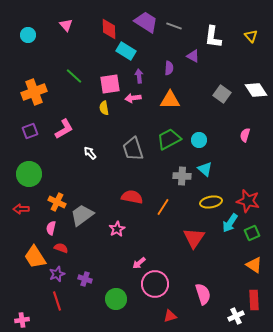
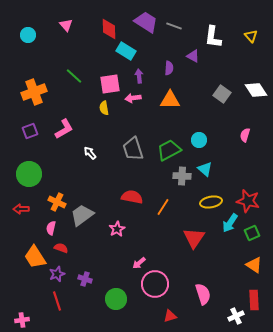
green trapezoid at (169, 139): moved 11 px down
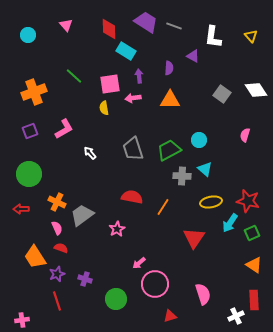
pink semicircle at (51, 228): moved 6 px right; rotated 144 degrees clockwise
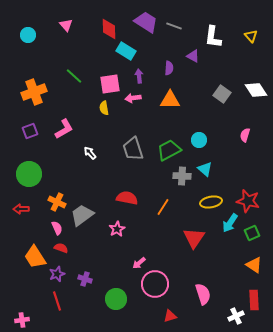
red semicircle at (132, 197): moved 5 px left, 1 px down
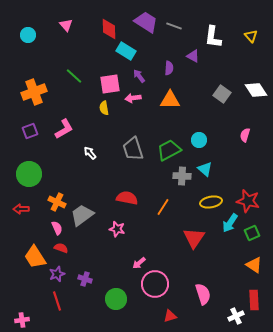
purple arrow at (139, 76): rotated 32 degrees counterclockwise
pink star at (117, 229): rotated 28 degrees counterclockwise
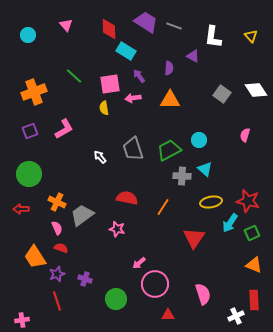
white arrow at (90, 153): moved 10 px right, 4 px down
orange triangle at (254, 265): rotated 12 degrees counterclockwise
red triangle at (170, 316): moved 2 px left, 1 px up; rotated 16 degrees clockwise
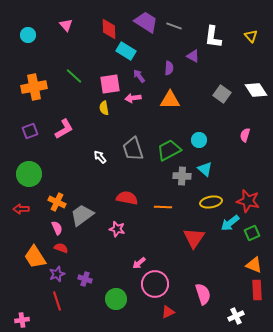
orange cross at (34, 92): moved 5 px up; rotated 10 degrees clockwise
orange line at (163, 207): rotated 60 degrees clockwise
cyan arrow at (230, 223): rotated 18 degrees clockwise
red rectangle at (254, 300): moved 3 px right, 10 px up
red triangle at (168, 315): moved 3 px up; rotated 24 degrees counterclockwise
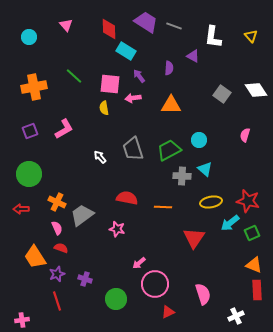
cyan circle at (28, 35): moved 1 px right, 2 px down
pink square at (110, 84): rotated 15 degrees clockwise
orange triangle at (170, 100): moved 1 px right, 5 px down
